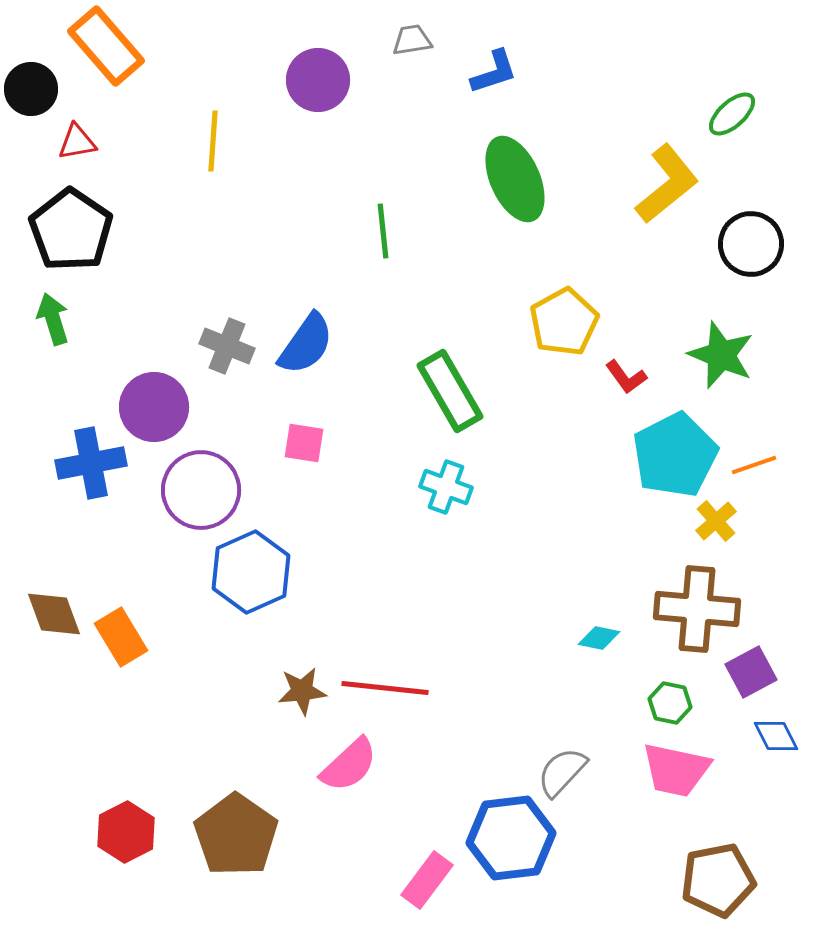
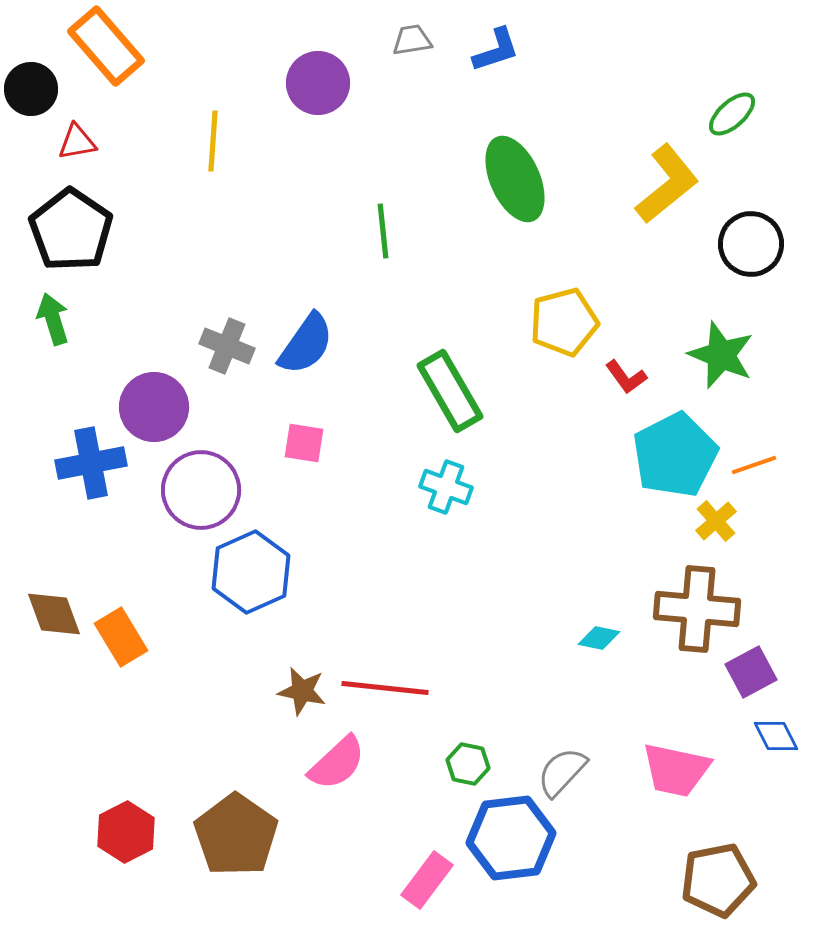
blue L-shape at (494, 72): moved 2 px right, 22 px up
purple circle at (318, 80): moved 3 px down
yellow pentagon at (564, 322): rotated 14 degrees clockwise
brown star at (302, 691): rotated 18 degrees clockwise
green hexagon at (670, 703): moved 202 px left, 61 px down
pink semicircle at (349, 765): moved 12 px left, 2 px up
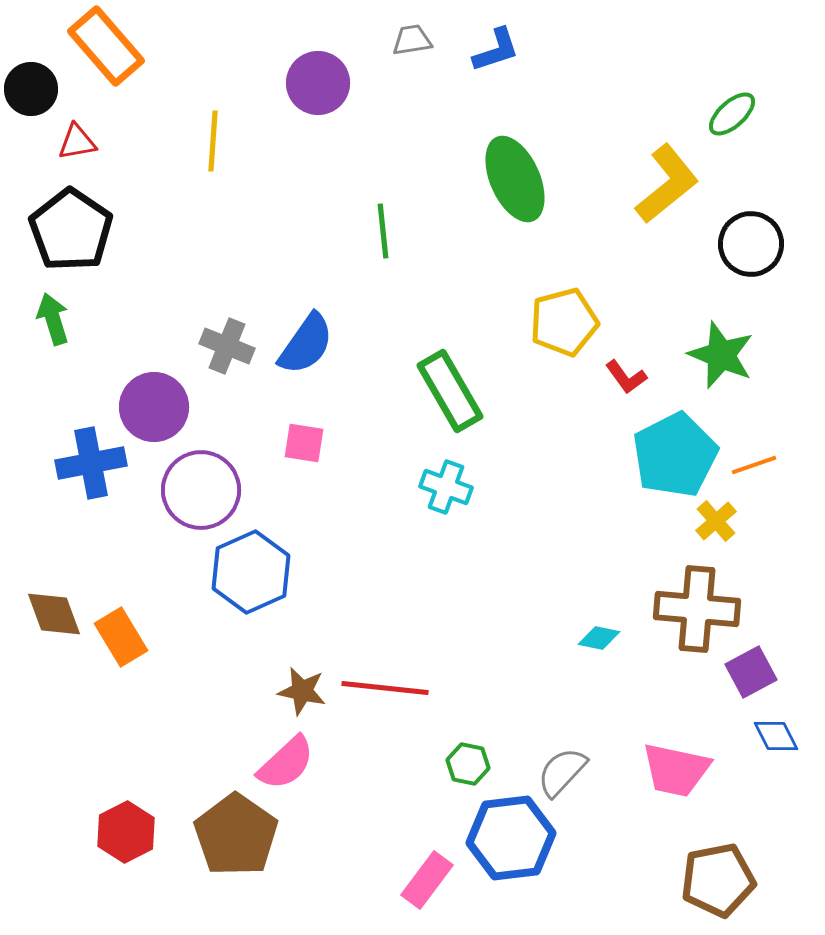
pink semicircle at (337, 763): moved 51 px left
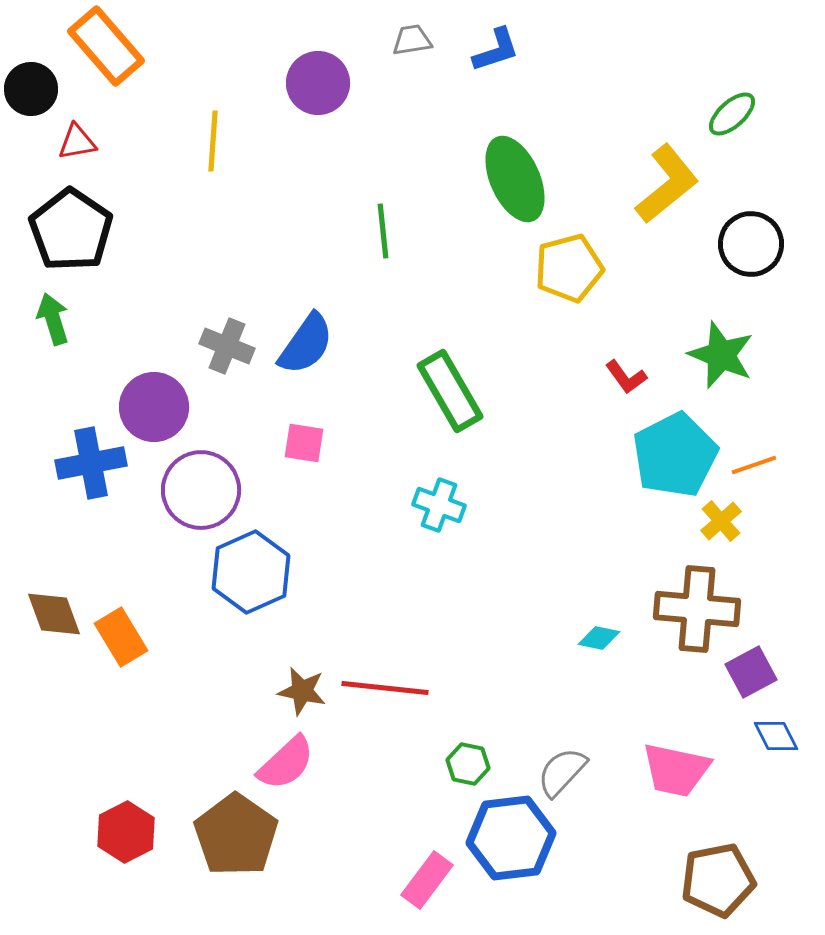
yellow pentagon at (564, 322): moved 5 px right, 54 px up
cyan cross at (446, 487): moved 7 px left, 18 px down
yellow cross at (716, 521): moved 5 px right
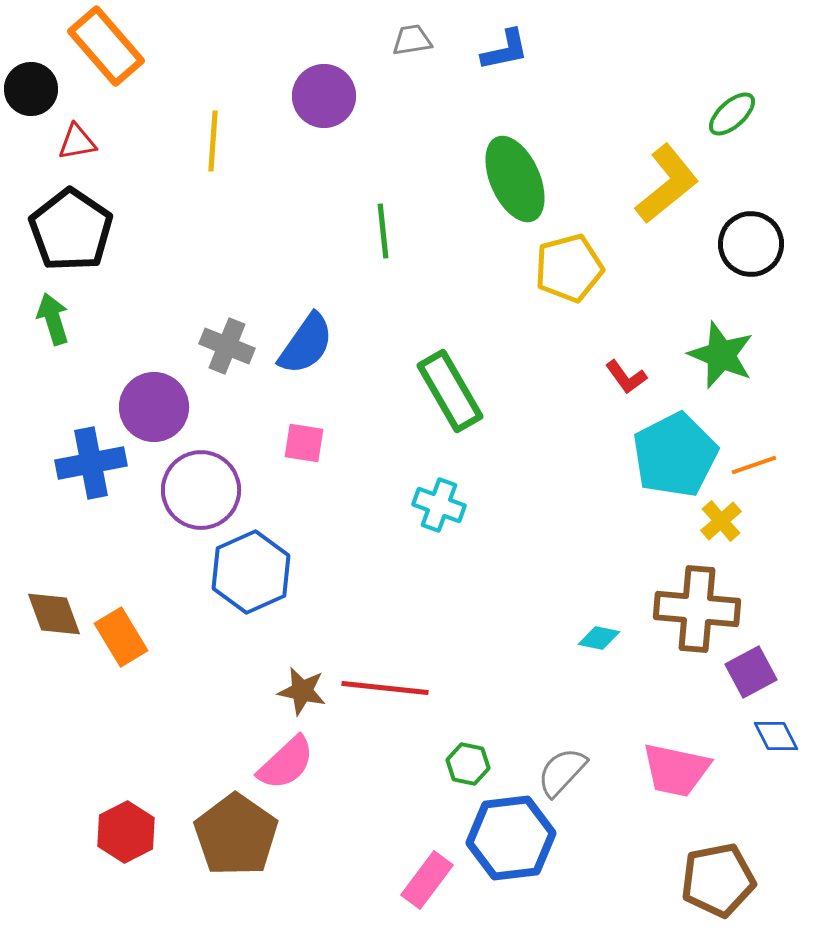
blue L-shape at (496, 50): moved 9 px right; rotated 6 degrees clockwise
purple circle at (318, 83): moved 6 px right, 13 px down
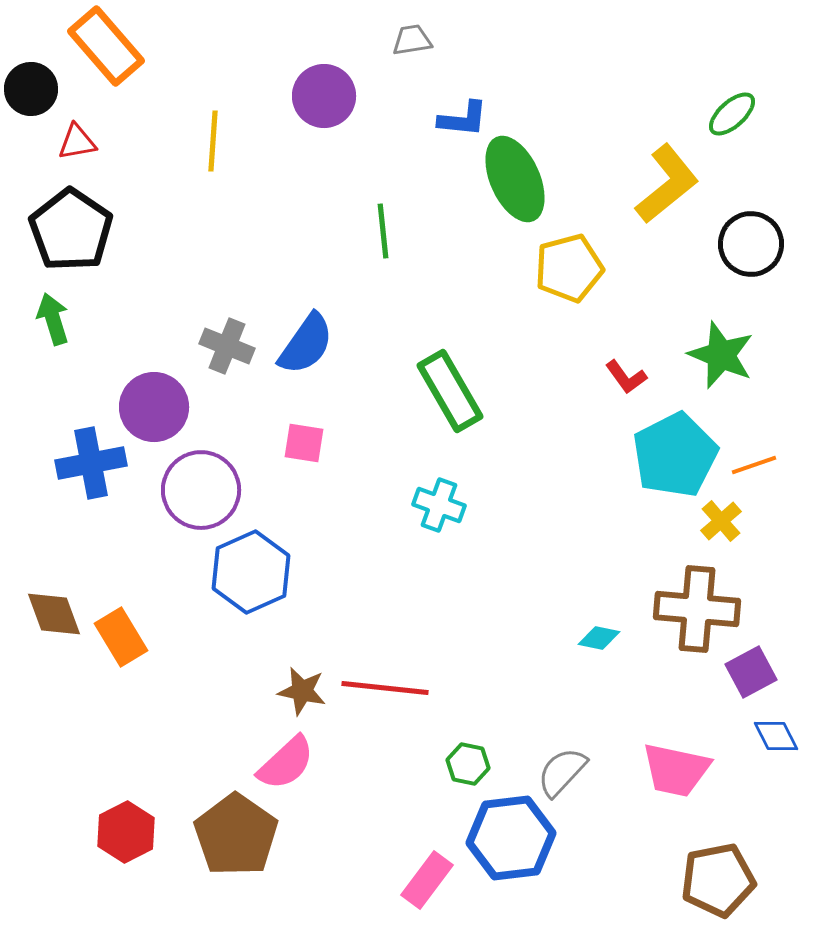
blue L-shape at (505, 50): moved 42 px left, 69 px down; rotated 18 degrees clockwise
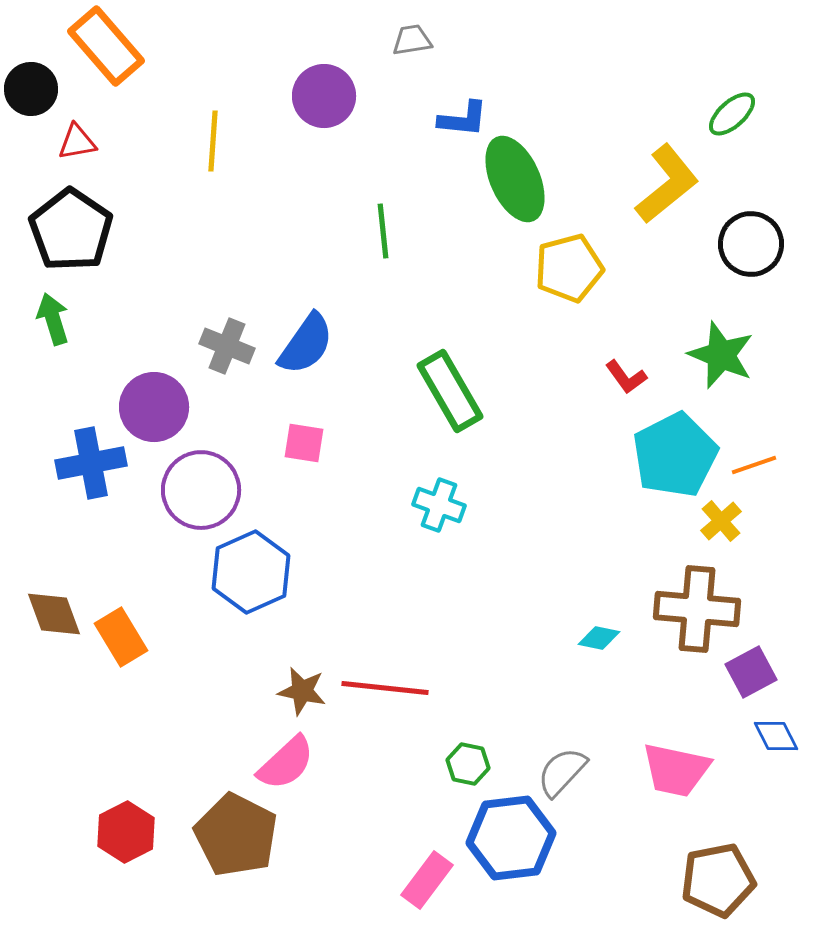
brown pentagon at (236, 835): rotated 8 degrees counterclockwise
